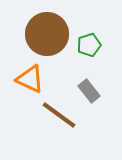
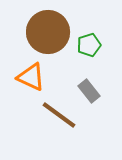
brown circle: moved 1 px right, 2 px up
orange triangle: moved 1 px right, 2 px up
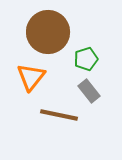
green pentagon: moved 3 px left, 14 px down
orange triangle: rotated 44 degrees clockwise
brown line: rotated 24 degrees counterclockwise
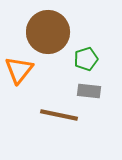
orange triangle: moved 12 px left, 7 px up
gray rectangle: rotated 45 degrees counterclockwise
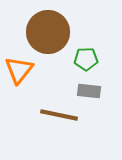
green pentagon: rotated 15 degrees clockwise
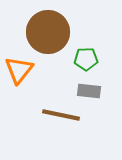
brown line: moved 2 px right
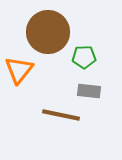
green pentagon: moved 2 px left, 2 px up
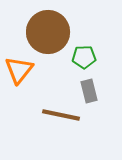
gray rectangle: rotated 70 degrees clockwise
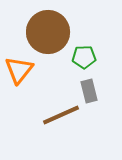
brown line: rotated 36 degrees counterclockwise
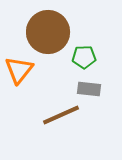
gray rectangle: moved 2 px up; rotated 70 degrees counterclockwise
